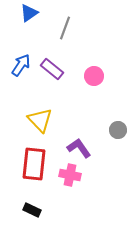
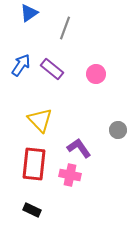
pink circle: moved 2 px right, 2 px up
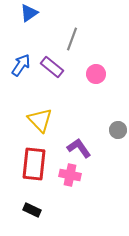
gray line: moved 7 px right, 11 px down
purple rectangle: moved 2 px up
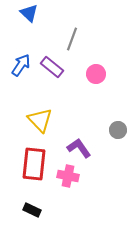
blue triangle: rotated 42 degrees counterclockwise
pink cross: moved 2 px left, 1 px down
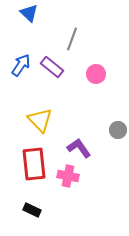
red rectangle: rotated 12 degrees counterclockwise
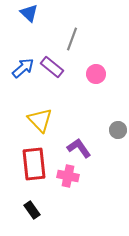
blue arrow: moved 2 px right, 3 px down; rotated 15 degrees clockwise
black rectangle: rotated 30 degrees clockwise
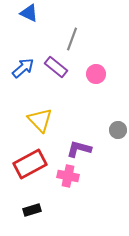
blue triangle: rotated 18 degrees counterclockwise
purple rectangle: moved 4 px right
purple L-shape: moved 1 px down; rotated 40 degrees counterclockwise
red rectangle: moved 4 px left; rotated 68 degrees clockwise
black rectangle: rotated 72 degrees counterclockwise
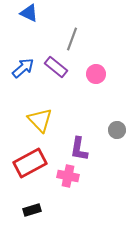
gray circle: moved 1 px left
purple L-shape: rotated 95 degrees counterclockwise
red rectangle: moved 1 px up
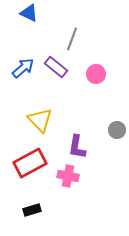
purple L-shape: moved 2 px left, 2 px up
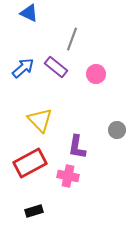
black rectangle: moved 2 px right, 1 px down
